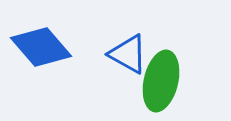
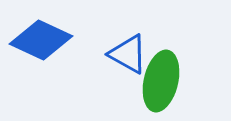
blue diamond: moved 7 px up; rotated 24 degrees counterclockwise
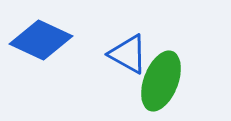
green ellipse: rotated 8 degrees clockwise
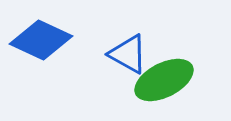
green ellipse: moved 3 px right, 1 px up; rotated 42 degrees clockwise
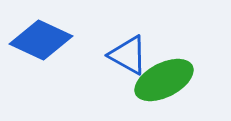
blue triangle: moved 1 px down
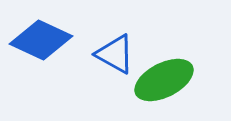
blue triangle: moved 13 px left, 1 px up
